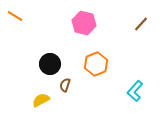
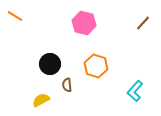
brown line: moved 2 px right, 1 px up
orange hexagon: moved 2 px down; rotated 20 degrees counterclockwise
brown semicircle: moved 2 px right; rotated 24 degrees counterclockwise
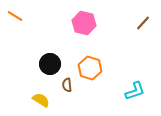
orange hexagon: moved 6 px left, 2 px down
cyan L-shape: rotated 150 degrees counterclockwise
yellow semicircle: rotated 60 degrees clockwise
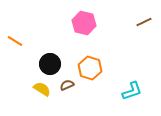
orange line: moved 25 px down
brown line: moved 1 px right, 1 px up; rotated 21 degrees clockwise
brown semicircle: rotated 72 degrees clockwise
cyan L-shape: moved 3 px left
yellow semicircle: moved 1 px right, 11 px up
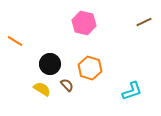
brown semicircle: rotated 72 degrees clockwise
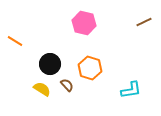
cyan L-shape: moved 1 px left, 1 px up; rotated 10 degrees clockwise
